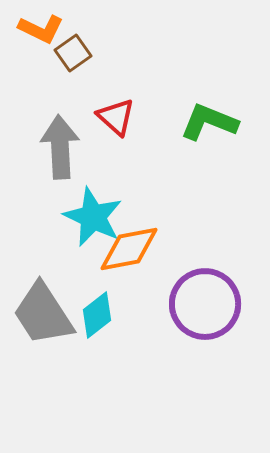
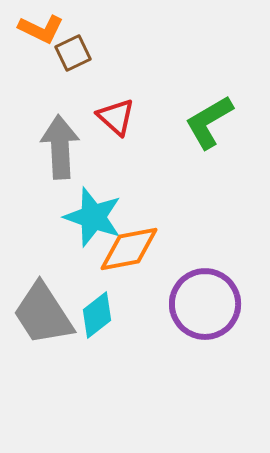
brown square: rotated 9 degrees clockwise
green L-shape: rotated 52 degrees counterclockwise
cyan star: rotated 6 degrees counterclockwise
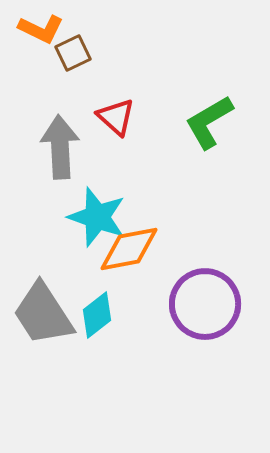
cyan star: moved 4 px right
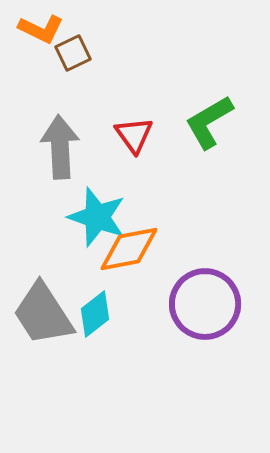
red triangle: moved 18 px right, 18 px down; rotated 12 degrees clockwise
cyan diamond: moved 2 px left, 1 px up
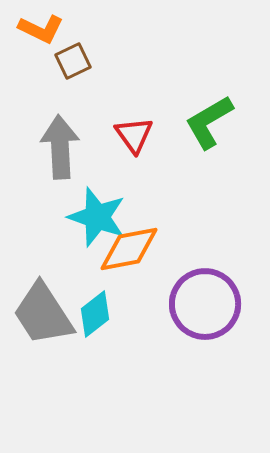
brown square: moved 8 px down
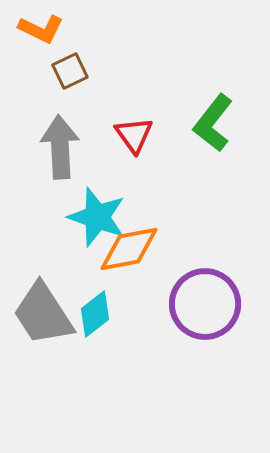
brown square: moved 3 px left, 10 px down
green L-shape: moved 4 px right, 1 px down; rotated 22 degrees counterclockwise
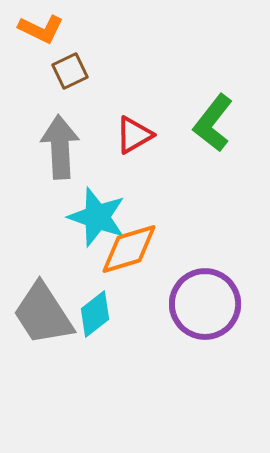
red triangle: rotated 36 degrees clockwise
orange diamond: rotated 6 degrees counterclockwise
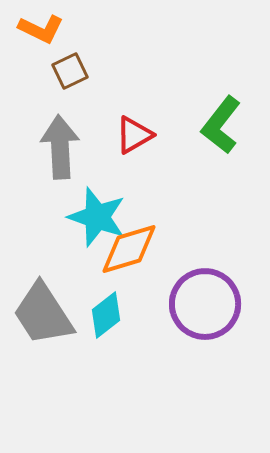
green L-shape: moved 8 px right, 2 px down
cyan diamond: moved 11 px right, 1 px down
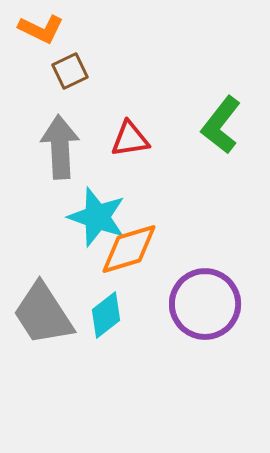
red triangle: moved 4 px left, 4 px down; rotated 21 degrees clockwise
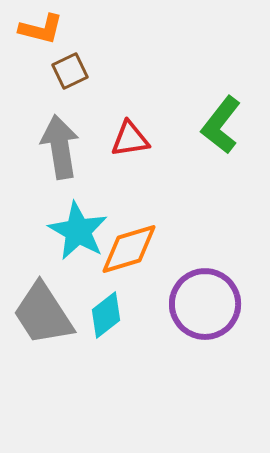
orange L-shape: rotated 12 degrees counterclockwise
gray arrow: rotated 6 degrees counterclockwise
cyan star: moved 19 px left, 14 px down; rotated 10 degrees clockwise
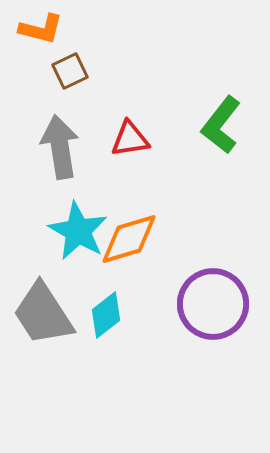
orange diamond: moved 10 px up
purple circle: moved 8 px right
